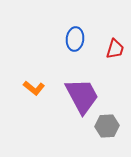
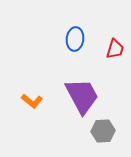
orange L-shape: moved 2 px left, 13 px down
gray hexagon: moved 4 px left, 5 px down
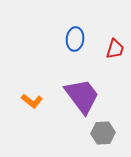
purple trapezoid: rotated 9 degrees counterclockwise
gray hexagon: moved 2 px down
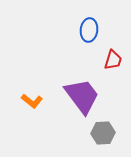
blue ellipse: moved 14 px right, 9 px up
red trapezoid: moved 2 px left, 11 px down
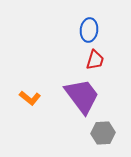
red trapezoid: moved 18 px left
orange L-shape: moved 2 px left, 3 px up
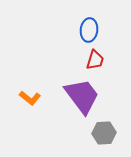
gray hexagon: moved 1 px right
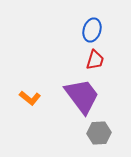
blue ellipse: moved 3 px right; rotated 10 degrees clockwise
gray hexagon: moved 5 px left
